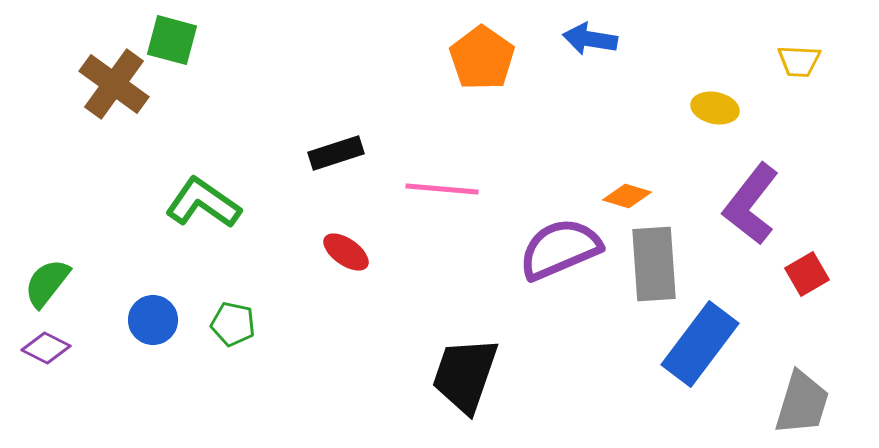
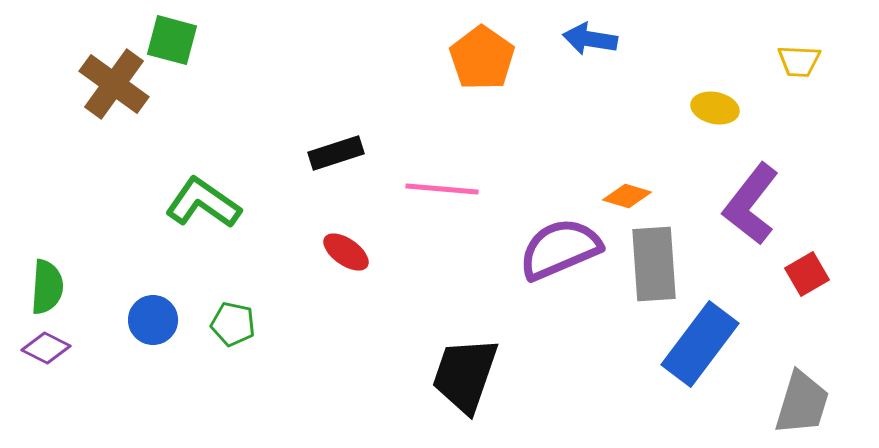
green semicircle: moved 4 px down; rotated 146 degrees clockwise
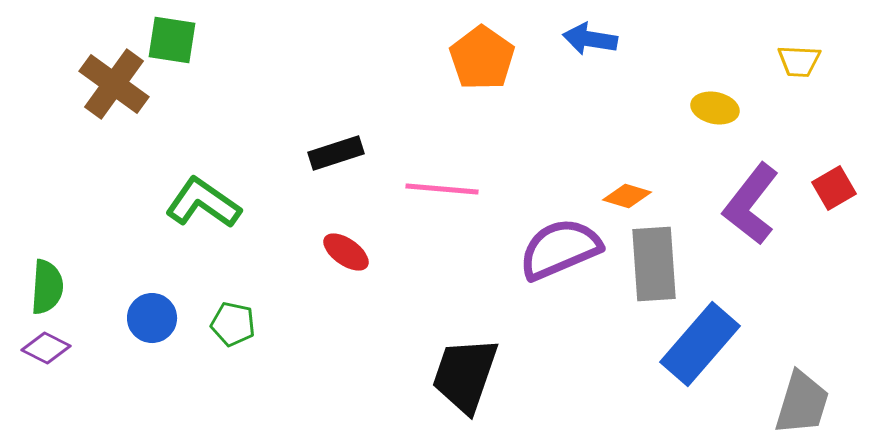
green square: rotated 6 degrees counterclockwise
red square: moved 27 px right, 86 px up
blue circle: moved 1 px left, 2 px up
blue rectangle: rotated 4 degrees clockwise
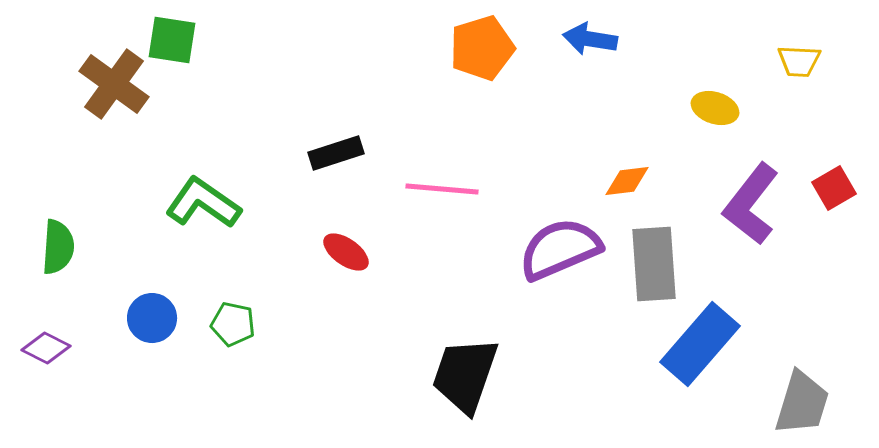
orange pentagon: moved 10 px up; rotated 20 degrees clockwise
yellow ellipse: rotated 6 degrees clockwise
orange diamond: moved 15 px up; rotated 24 degrees counterclockwise
green semicircle: moved 11 px right, 40 px up
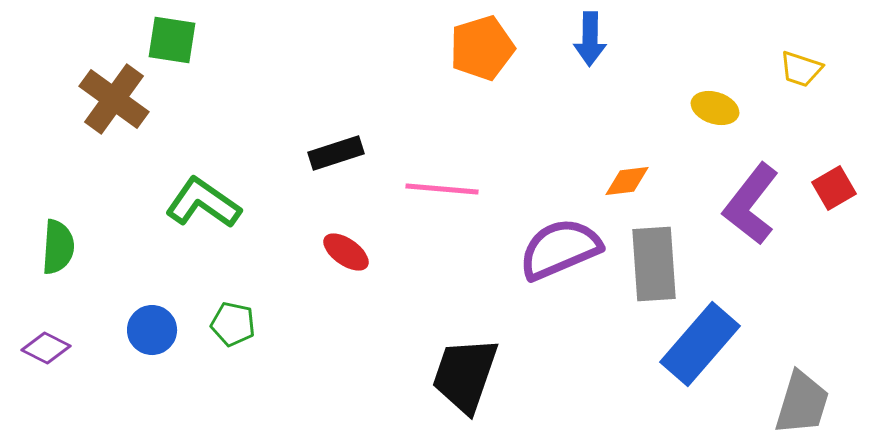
blue arrow: rotated 98 degrees counterclockwise
yellow trapezoid: moved 2 px right, 8 px down; rotated 15 degrees clockwise
brown cross: moved 15 px down
blue circle: moved 12 px down
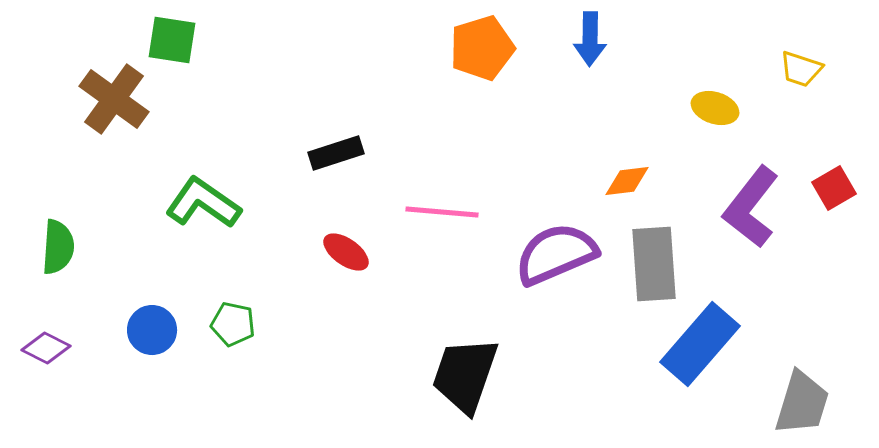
pink line: moved 23 px down
purple L-shape: moved 3 px down
purple semicircle: moved 4 px left, 5 px down
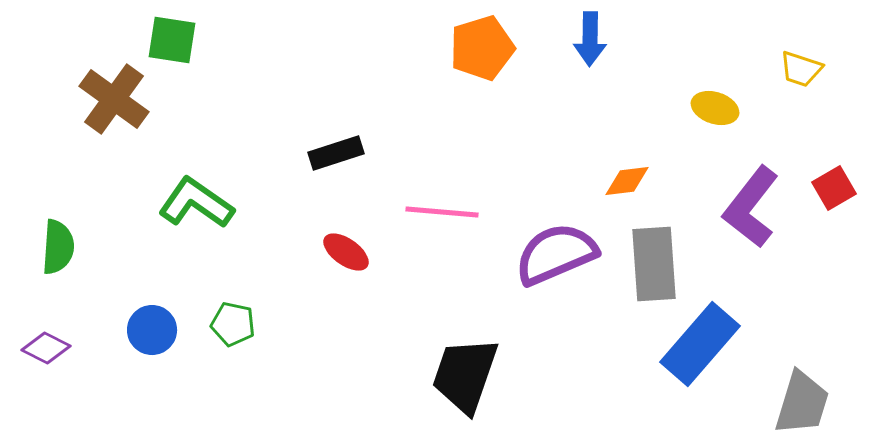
green L-shape: moved 7 px left
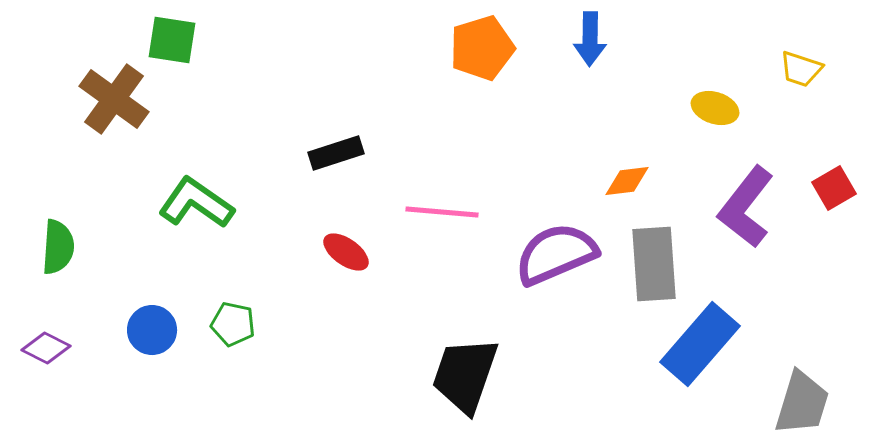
purple L-shape: moved 5 px left
